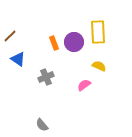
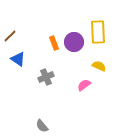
gray semicircle: moved 1 px down
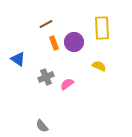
yellow rectangle: moved 4 px right, 4 px up
brown line: moved 36 px right, 12 px up; rotated 16 degrees clockwise
pink semicircle: moved 17 px left, 1 px up
